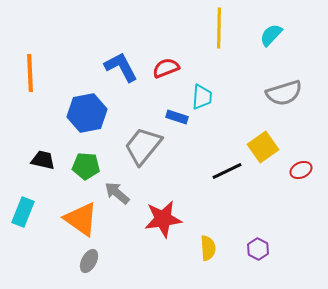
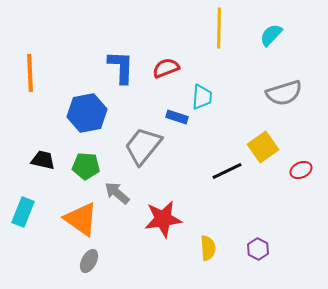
blue L-shape: rotated 30 degrees clockwise
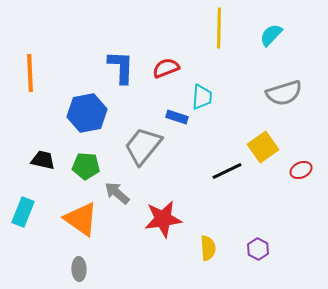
gray ellipse: moved 10 px left, 8 px down; rotated 30 degrees counterclockwise
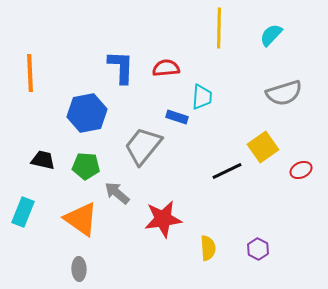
red semicircle: rotated 16 degrees clockwise
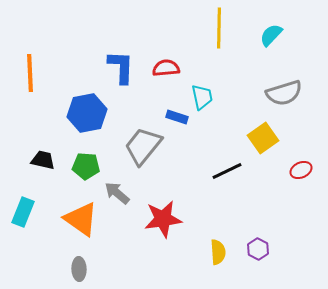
cyan trapezoid: rotated 16 degrees counterclockwise
yellow square: moved 9 px up
yellow semicircle: moved 10 px right, 4 px down
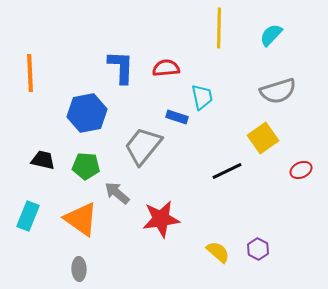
gray semicircle: moved 6 px left, 2 px up
cyan rectangle: moved 5 px right, 4 px down
red star: moved 2 px left
yellow semicircle: rotated 45 degrees counterclockwise
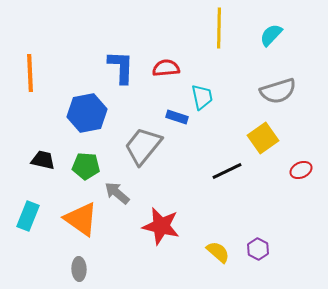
red star: moved 7 px down; rotated 21 degrees clockwise
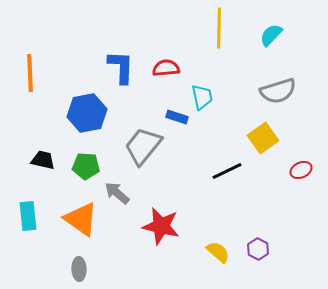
cyan rectangle: rotated 28 degrees counterclockwise
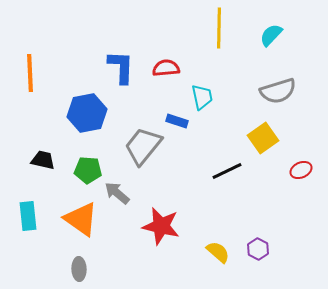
blue rectangle: moved 4 px down
green pentagon: moved 2 px right, 4 px down
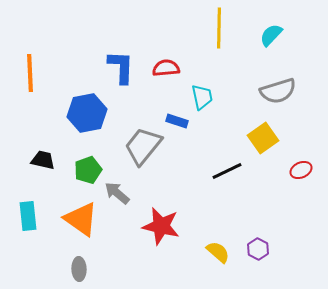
green pentagon: rotated 24 degrees counterclockwise
